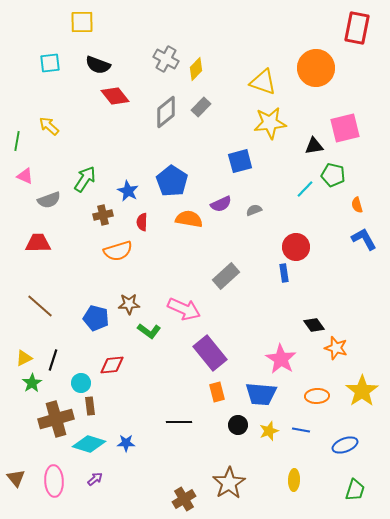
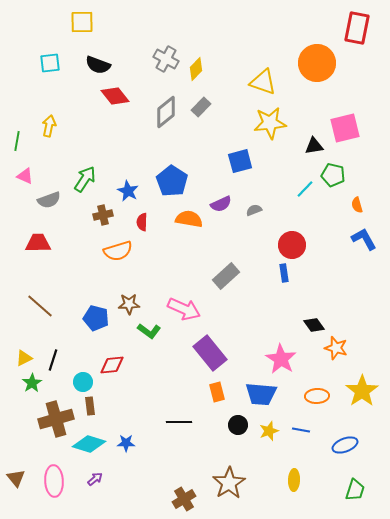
orange circle at (316, 68): moved 1 px right, 5 px up
yellow arrow at (49, 126): rotated 60 degrees clockwise
red circle at (296, 247): moved 4 px left, 2 px up
cyan circle at (81, 383): moved 2 px right, 1 px up
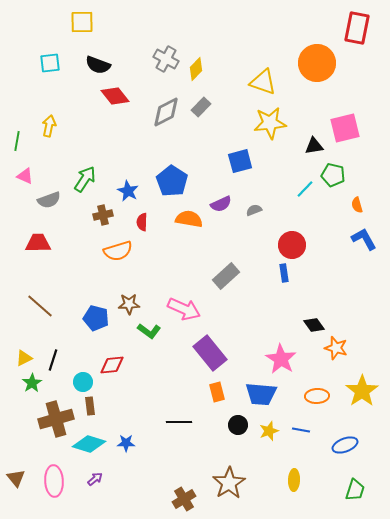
gray diamond at (166, 112): rotated 12 degrees clockwise
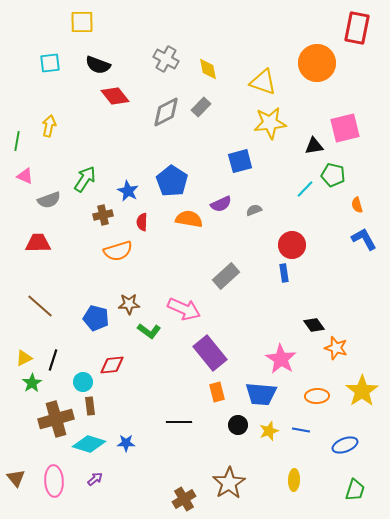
yellow diamond at (196, 69): moved 12 px right; rotated 55 degrees counterclockwise
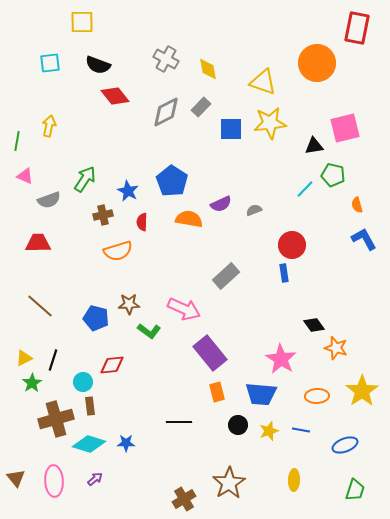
blue square at (240, 161): moved 9 px left, 32 px up; rotated 15 degrees clockwise
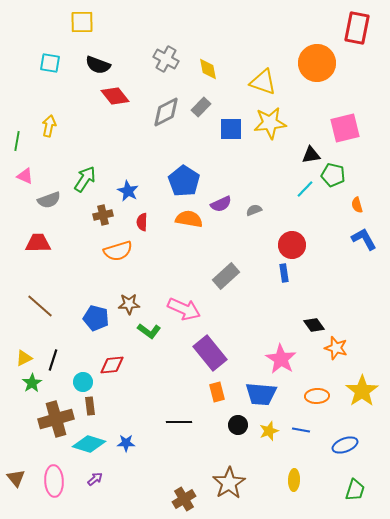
cyan square at (50, 63): rotated 15 degrees clockwise
black triangle at (314, 146): moved 3 px left, 9 px down
blue pentagon at (172, 181): moved 12 px right
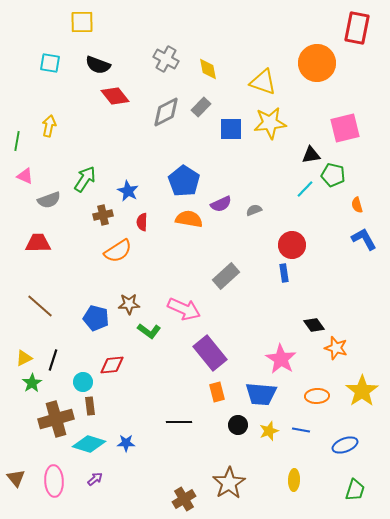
orange semicircle at (118, 251): rotated 16 degrees counterclockwise
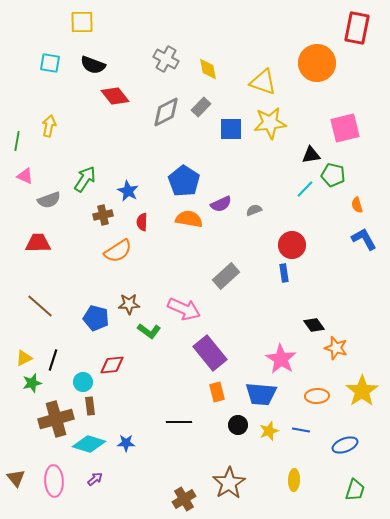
black semicircle at (98, 65): moved 5 px left
green star at (32, 383): rotated 18 degrees clockwise
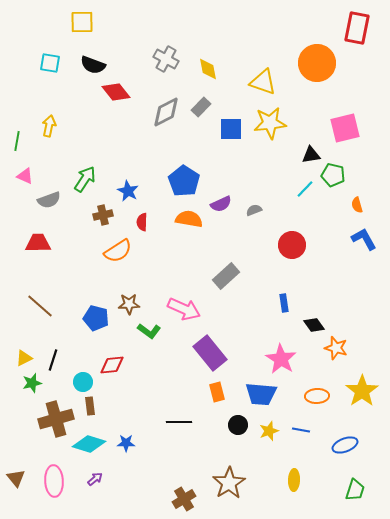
red diamond at (115, 96): moved 1 px right, 4 px up
blue rectangle at (284, 273): moved 30 px down
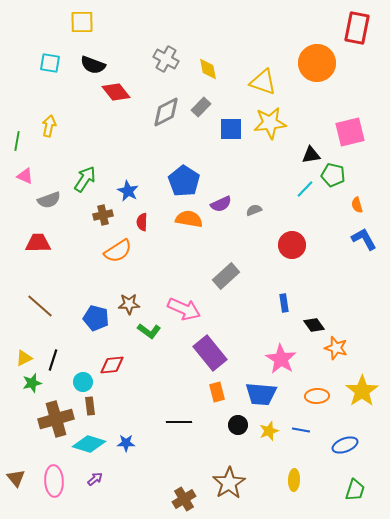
pink square at (345, 128): moved 5 px right, 4 px down
